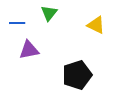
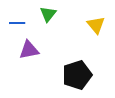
green triangle: moved 1 px left, 1 px down
yellow triangle: rotated 24 degrees clockwise
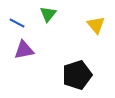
blue line: rotated 28 degrees clockwise
purple triangle: moved 5 px left
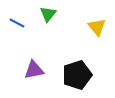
yellow triangle: moved 1 px right, 2 px down
purple triangle: moved 10 px right, 20 px down
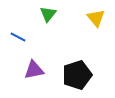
blue line: moved 1 px right, 14 px down
yellow triangle: moved 1 px left, 9 px up
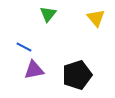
blue line: moved 6 px right, 10 px down
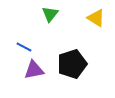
green triangle: moved 2 px right
yellow triangle: rotated 18 degrees counterclockwise
black pentagon: moved 5 px left, 11 px up
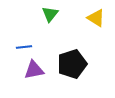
blue line: rotated 35 degrees counterclockwise
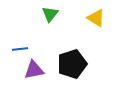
blue line: moved 4 px left, 2 px down
